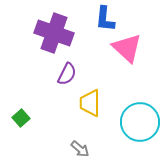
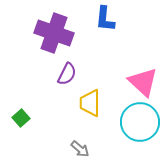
pink triangle: moved 16 px right, 34 px down
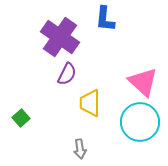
purple cross: moved 6 px right, 4 px down; rotated 15 degrees clockwise
gray arrow: rotated 42 degrees clockwise
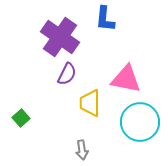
pink triangle: moved 17 px left, 3 px up; rotated 32 degrees counterclockwise
gray arrow: moved 2 px right, 1 px down
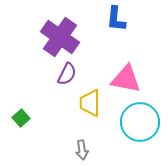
blue L-shape: moved 11 px right
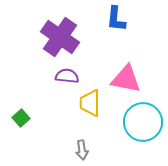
purple semicircle: moved 2 px down; rotated 110 degrees counterclockwise
cyan circle: moved 3 px right
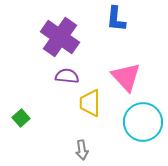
pink triangle: moved 2 px up; rotated 36 degrees clockwise
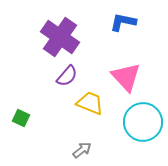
blue L-shape: moved 7 px right, 3 px down; rotated 96 degrees clockwise
purple semicircle: rotated 125 degrees clockwise
yellow trapezoid: rotated 112 degrees clockwise
green square: rotated 24 degrees counterclockwise
gray arrow: rotated 120 degrees counterclockwise
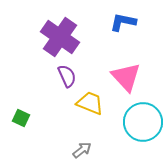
purple semicircle: rotated 65 degrees counterclockwise
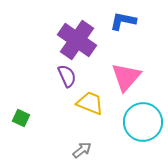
blue L-shape: moved 1 px up
purple cross: moved 17 px right, 3 px down
pink triangle: rotated 24 degrees clockwise
